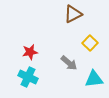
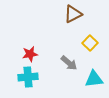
red star: moved 2 px down
cyan cross: rotated 30 degrees counterclockwise
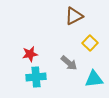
brown triangle: moved 1 px right, 2 px down
cyan cross: moved 8 px right
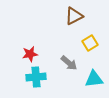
yellow square: rotated 14 degrees clockwise
